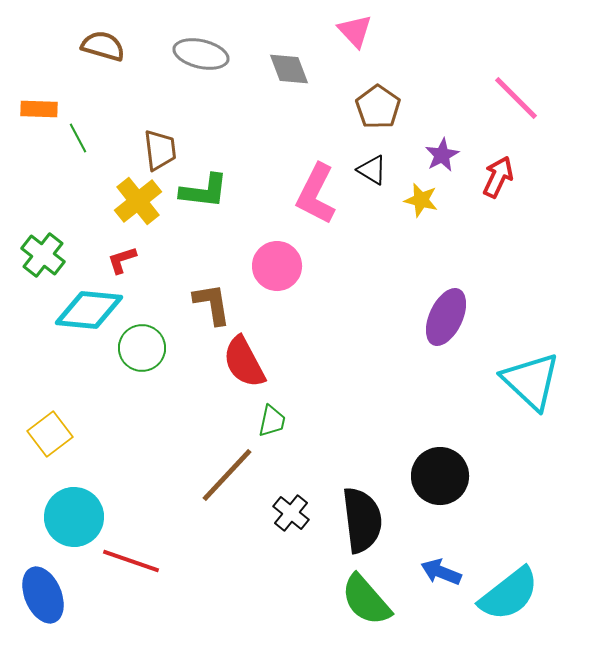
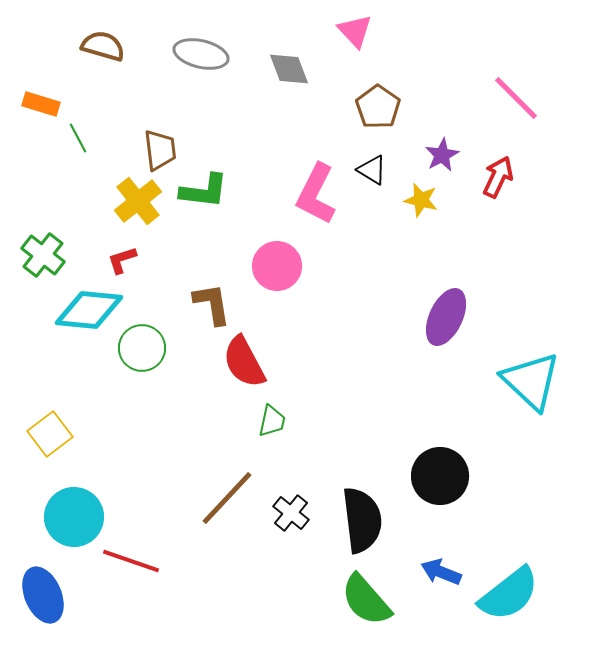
orange rectangle: moved 2 px right, 5 px up; rotated 15 degrees clockwise
brown line: moved 23 px down
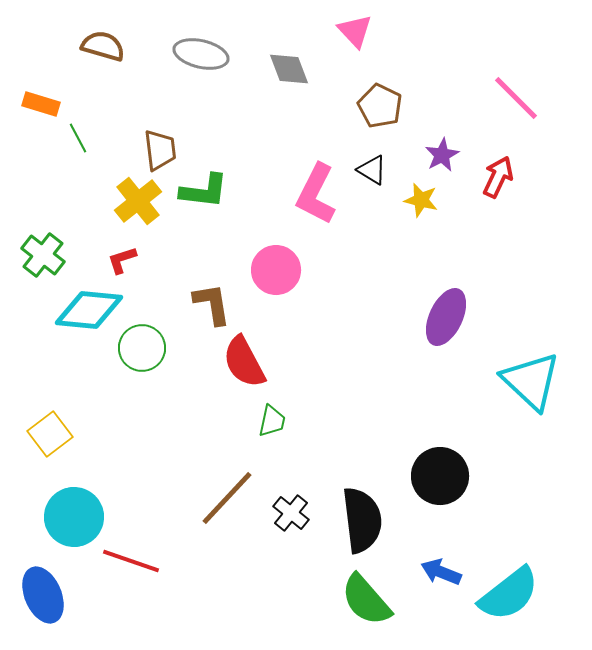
brown pentagon: moved 2 px right, 1 px up; rotated 9 degrees counterclockwise
pink circle: moved 1 px left, 4 px down
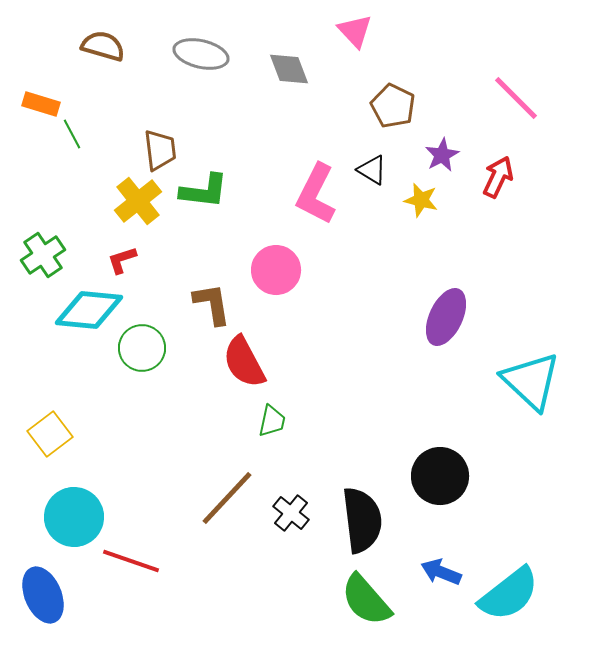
brown pentagon: moved 13 px right
green line: moved 6 px left, 4 px up
green cross: rotated 18 degrees clockwise
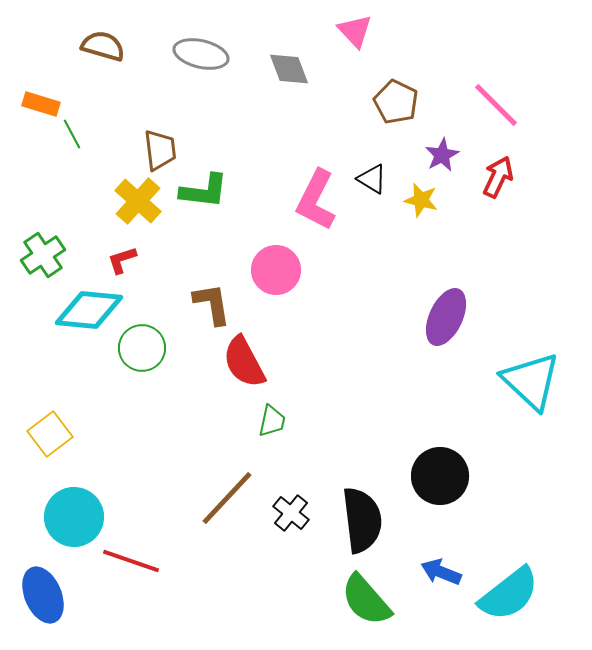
pink line: moved 20 px left, 7 px down
brown pentagon: moved 3 px right, 4 px up
black triangle: moved 9 px down
pink L-shape: moved 6 px down
yellow cross: rotated 9 degrees counterclockwise
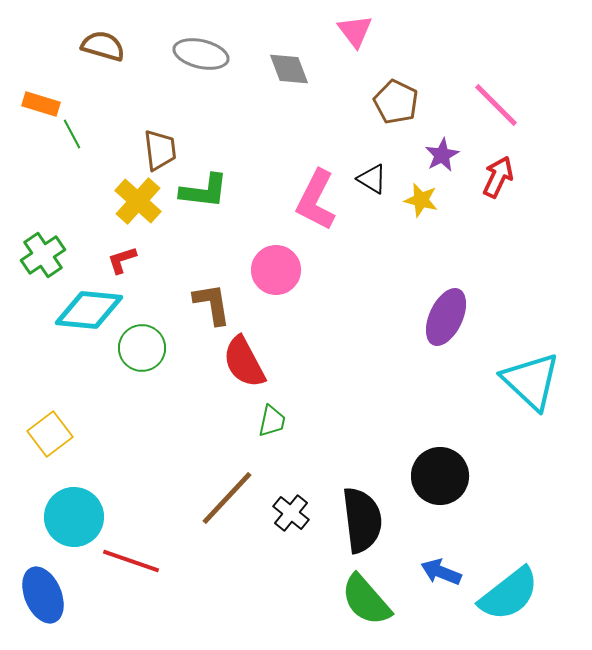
pink triangle: rotated 6 degrees clockwise
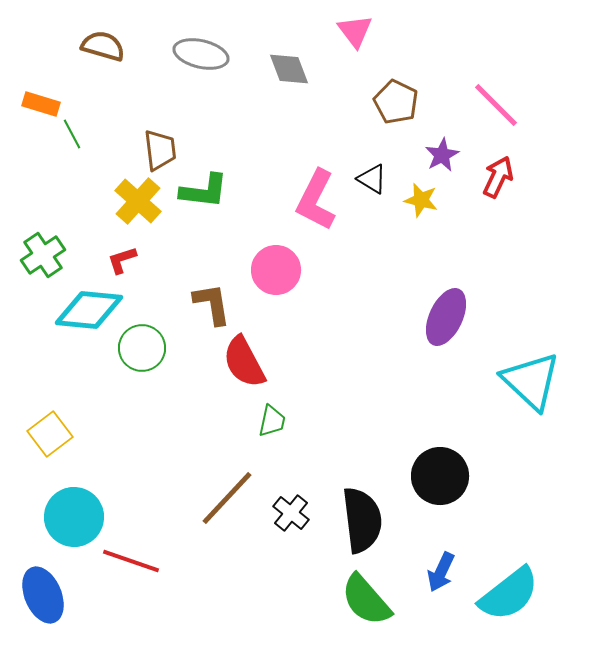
blue arrow: rotated 87 degrees counterclockwise
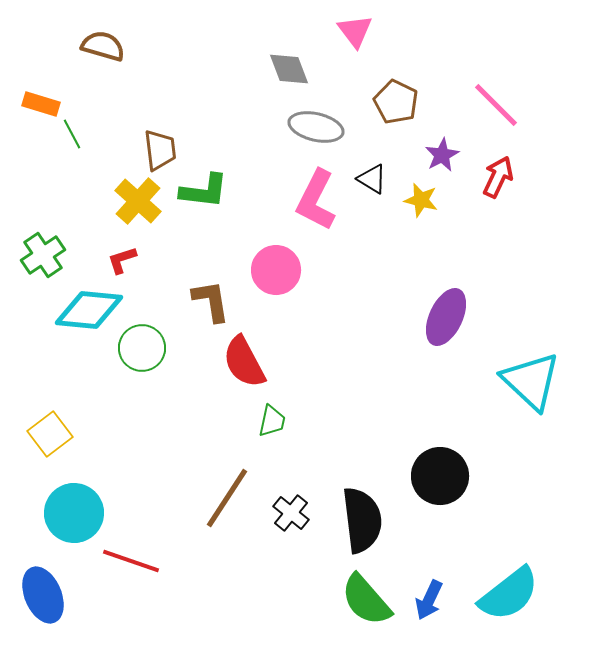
gray ellipse: moved 115 px right, 73 px down
brown L-shape: moved 1 px left, 3 px up
brown line: rotated 10 degrees counterclockwise
cyan circle: moved 4 px up
blue arrow: moved 12 px left, 28 px down
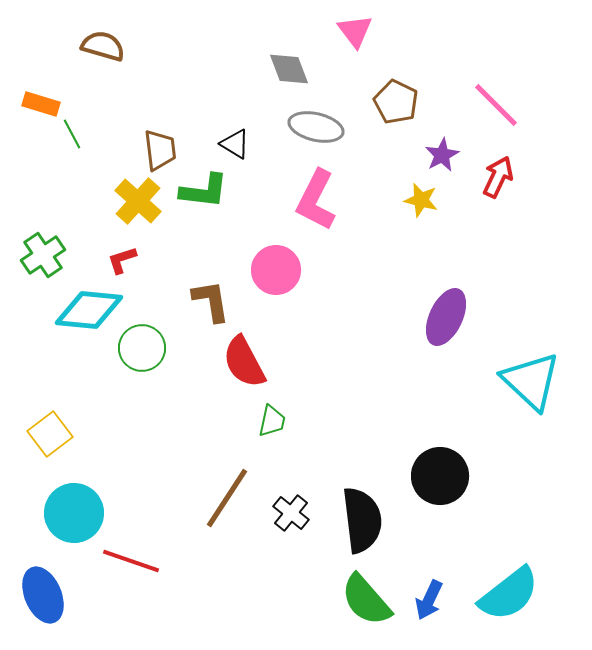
black triangle: moved 137 px left, 35 px up
